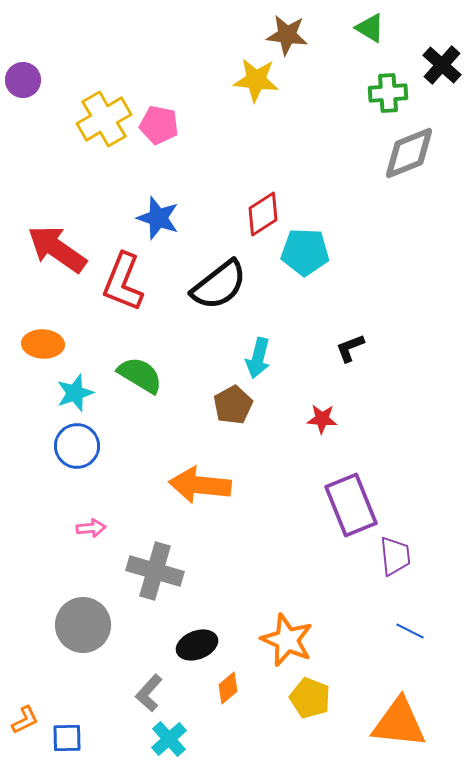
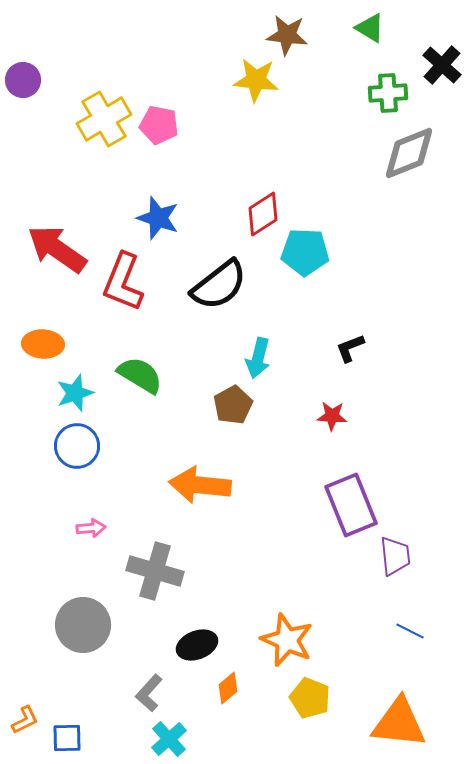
red star: moved 10 px right, 3 px up
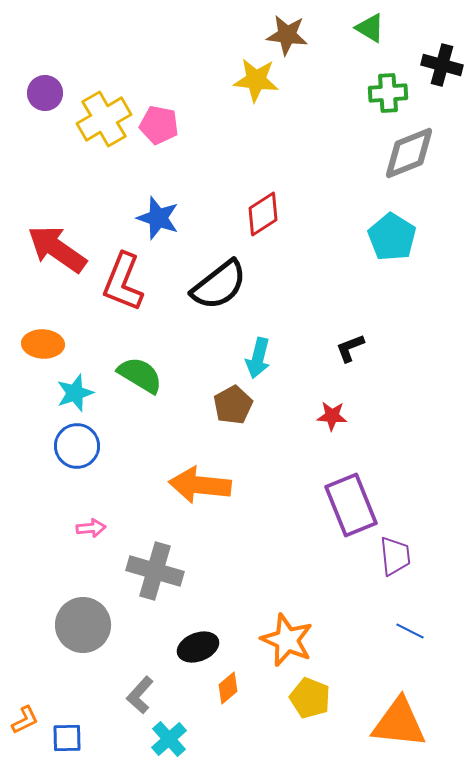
black cross: rotated 27 degrees counterclockwise
purple circle: moved 22 px right, 13 px down
cyan pentagon: moved 87 px right, 15 px up; rotated 30 degrees clockwise
black ellipse: moved 1 px right, 2 px down
gray L-shape: moved 9 px left, 2 px down
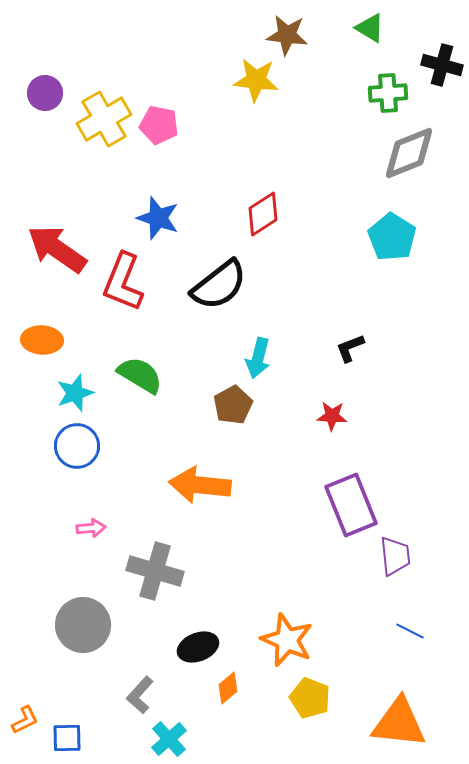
orange ellipse: moved 1 px left, 4 px up
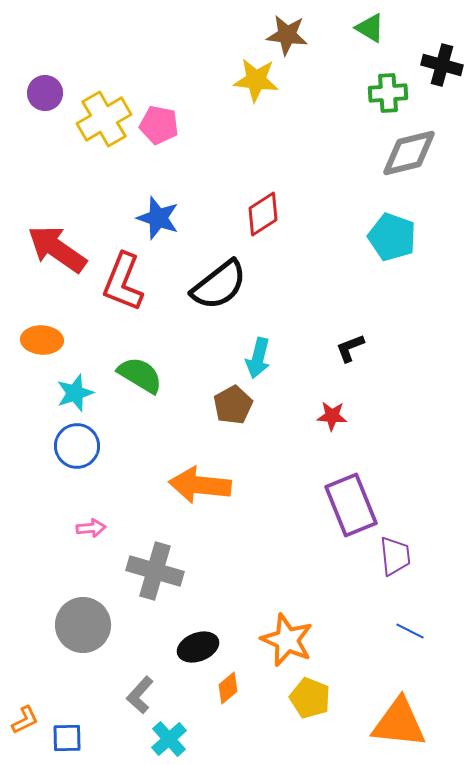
gray diamond: rotated 8 degrees clockwise
cyan pentagon: rotated 12 degrees counterclockwise
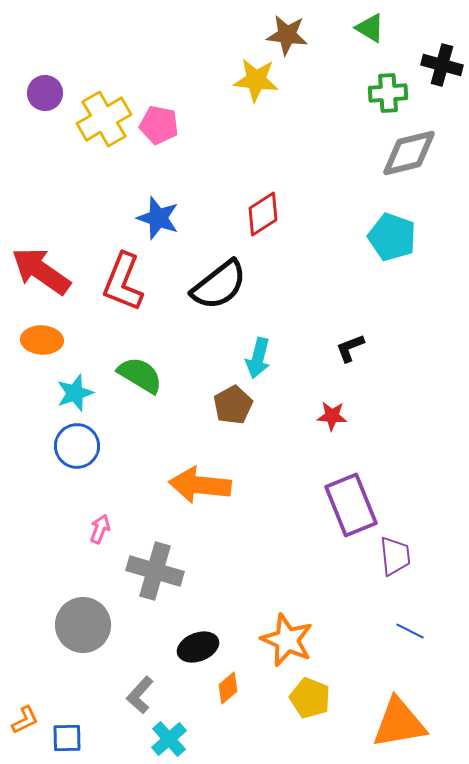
red arrow: moved 16 px left, 22 px down
pink arrow: moved 9 px right, 1 px down; rotated 64 degrees counterclockwise
orange triangle: rotated 16 degrees counterclockwise
